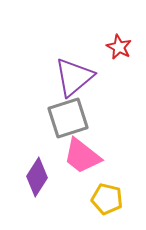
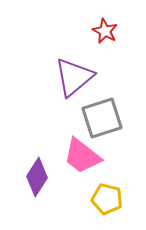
red star: moved 14 px left, 16 px up
gray square: moved 34 px right
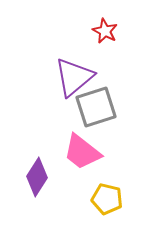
gray square: moved 6 px left, 11 px up
pink trapezoid: moved 4 px up
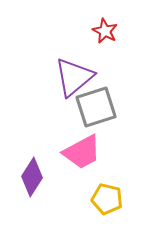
pink trapezoid: rotated 66 degrees counterclockwise
purple diamond: moved 5 px left
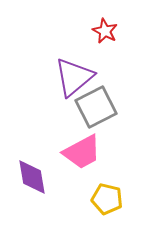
gray square: rotated 9 degrees counterclockwise
purple diamond: rotated 42 degrees counterclockwise
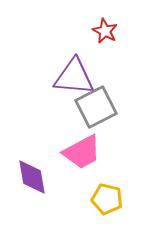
purple triangle: rotated 45 degrees clockwise
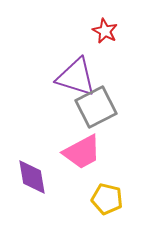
purple triangle: moved 2 px right; rotated 12 degrees clockwise
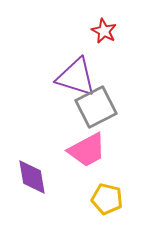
red star: moved 1 px left
pink trapezoid: moved 5 px right, 2 px up
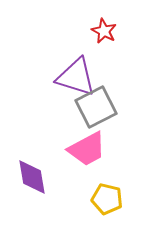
pink trapezoid: moved 1 px up
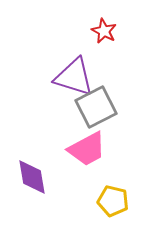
purple triangle: moved 2 px left
yellow pentagon: moved 6 px right, 2 px down
